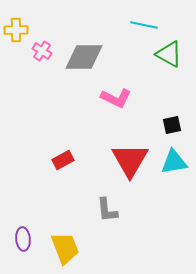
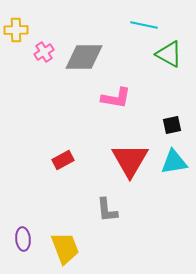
pink cross: moved 2 px right, 1 px down; rotated 24 degrees clockwise
pink L-shape: rotated 16 degrees counterclockwise
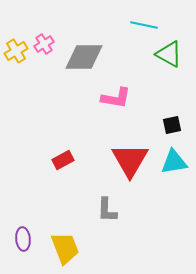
yellow cross: moved 21 px down; rotated 30 degrees counterclockwise
pink cross: moved 8 px up
gray L-shape: rotated 8 degrees clockwise
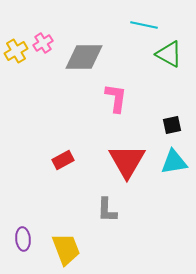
pink cross: moved 1 px left, 1 px up
pink L-shape: rotated 92 degrees counterclockwise
red triangle: moved 3 px left, 1 px down
yellow trapezoid: moved 1 px right, 1 px down
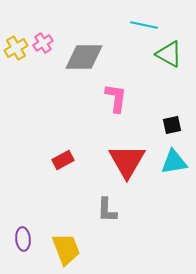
yellow cross: moved 3 px up
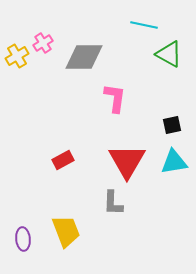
yellow cross: moved 1 px right, 8 px down
pink L-shape: moved 1 px left
gray L-shape: moved 6 px right, 7 px up
yellow trapezoid: moved 18 px up
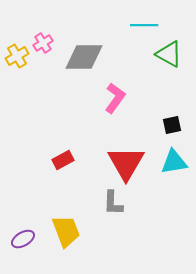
cyan line: rotated 12 degrees counterclockwise
pink L-shape: rotated 28 degrees clockwise
red triangle: moved 1 px left, 2 px down
purple ellipse: rotated 65 degrees clockwise
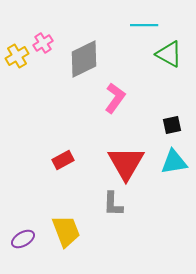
gray diamond: moved 2 px down; rotated 27 degrees counterclockwise
gray L-shape: moved 1 px down
